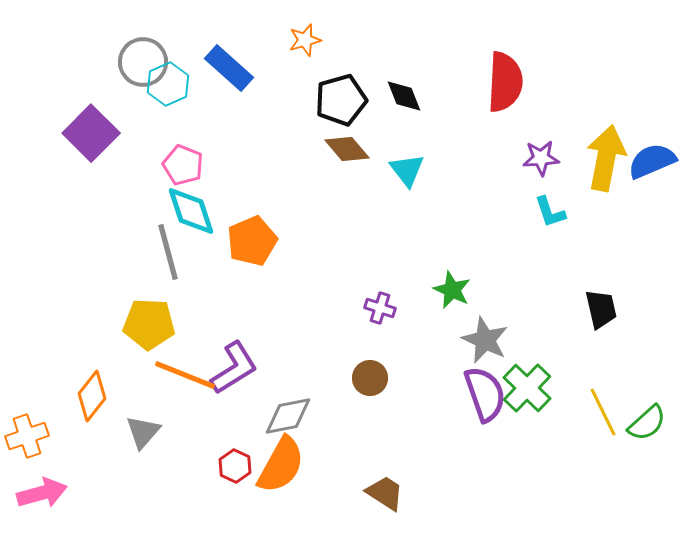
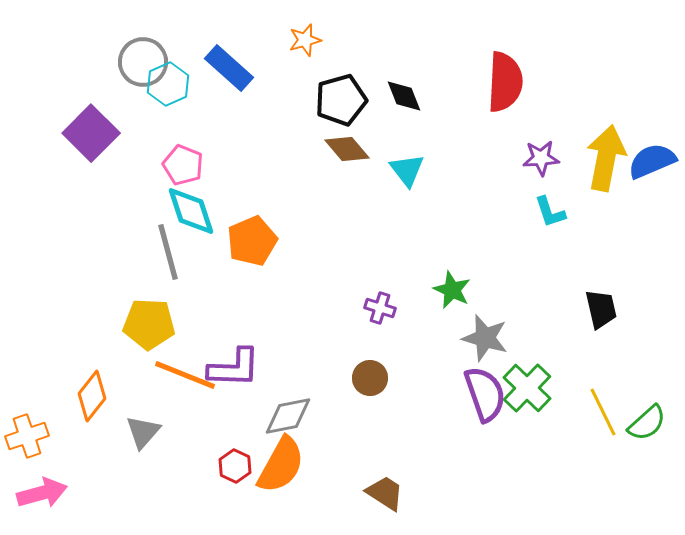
gray star: moved 2 px up; rotated 9 degrees counterclockwise
purple L-shape: rotated 34 degrees clockwise
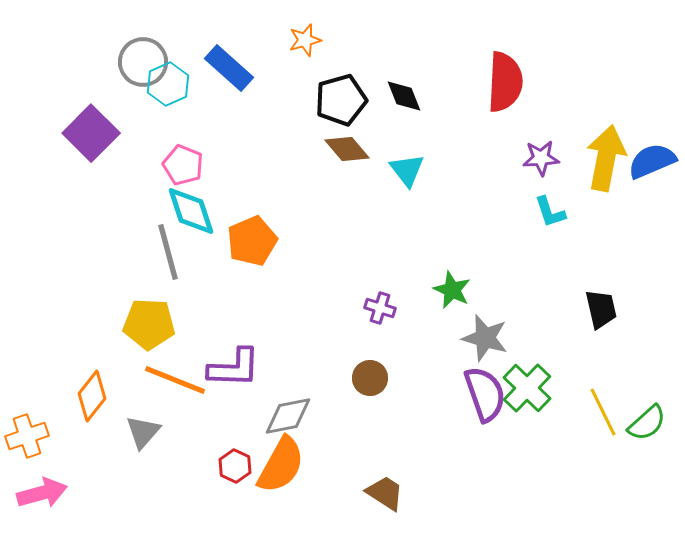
orange line: moved 10 px left, 5 px down
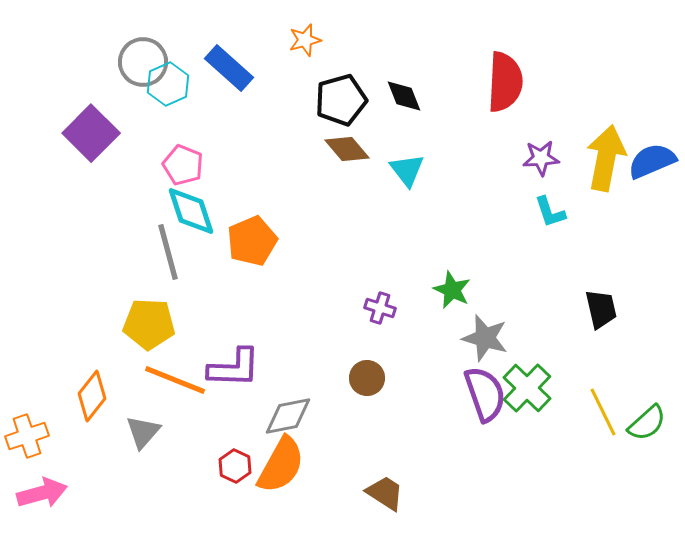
brown circle: moved 3 px left
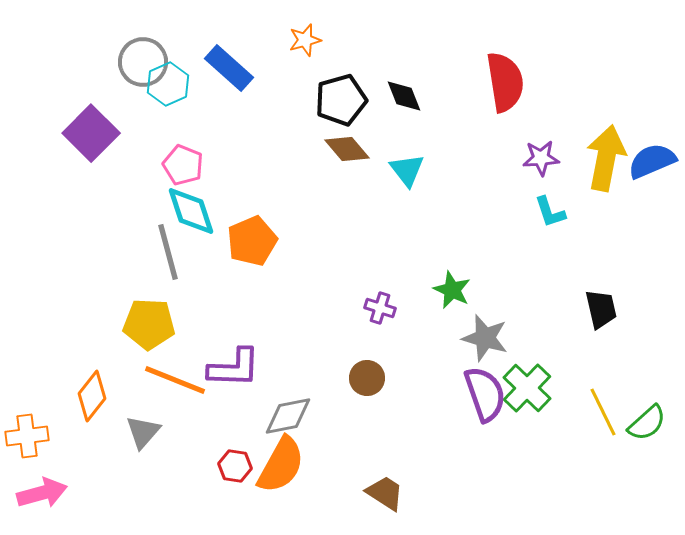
red semicircle: rotated 12 degrees counterclockwise
orange cross: rotated 12 degrees clockwise
red hexagon: rotated 16 degrees counterclockwise
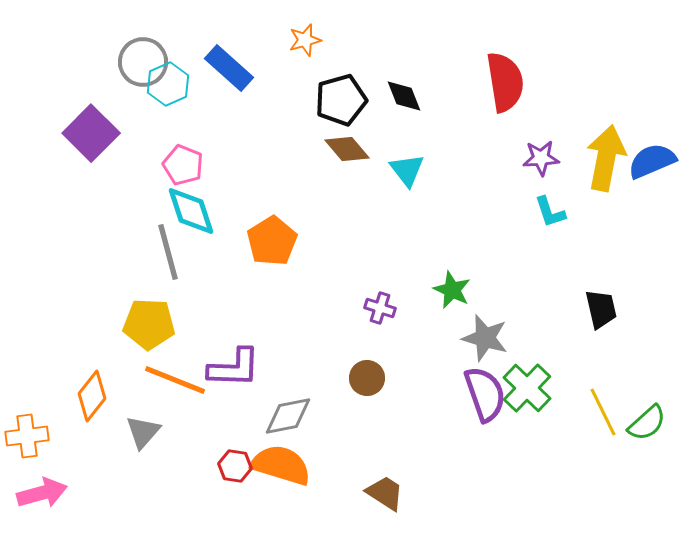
orange pentagon: moved 20 px right; rotated 9 degrees counterclockwise
orange semicircle: rotated 102 degrees counterclockwise
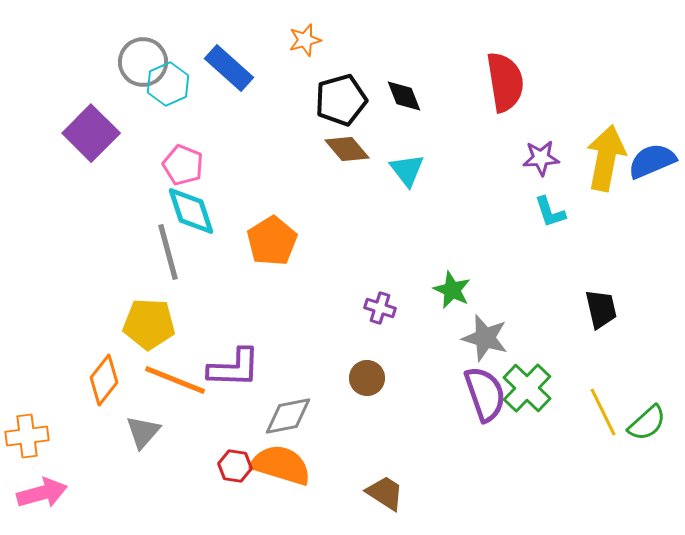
orange diamond: moved 12 px right, 16 px up
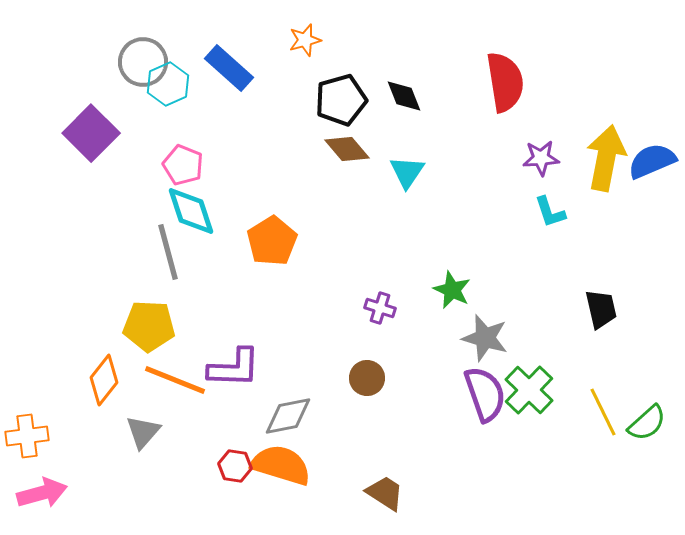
cyan triangle: moved 2 px down; rotated 12 degrees clockwise
yellow pentagon: moved 2 px down
green cross: moved 2 px right, 2 px down
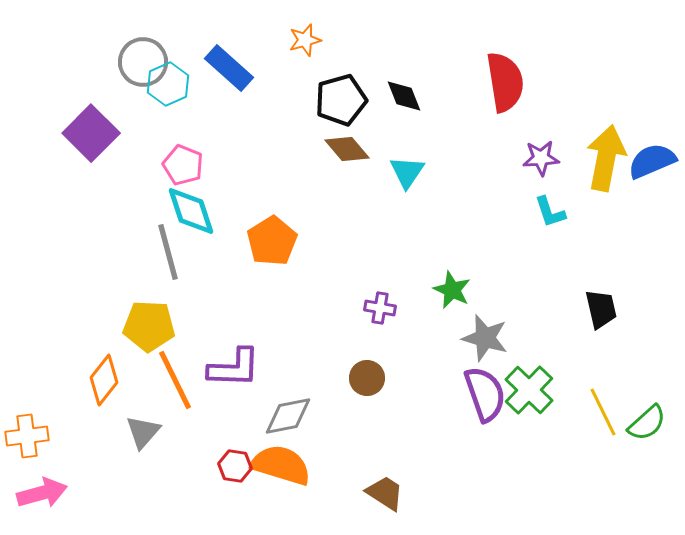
purple cross: rotated 8 degrees counterclockwise
orange line: rotated 42 degrees clockwise
